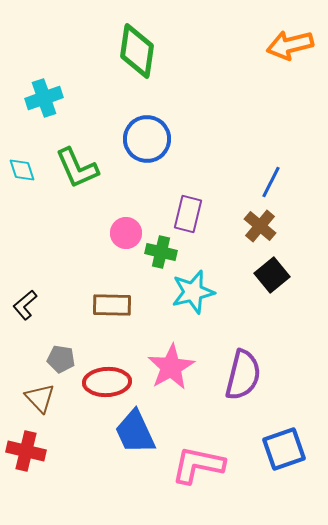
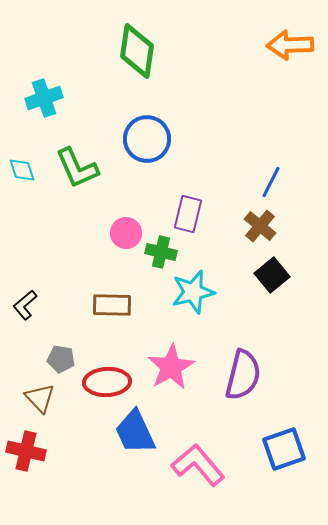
orange arrow: rotated 12 degrees clockwise
pink L-shape: rotated 38 degrees clockwise
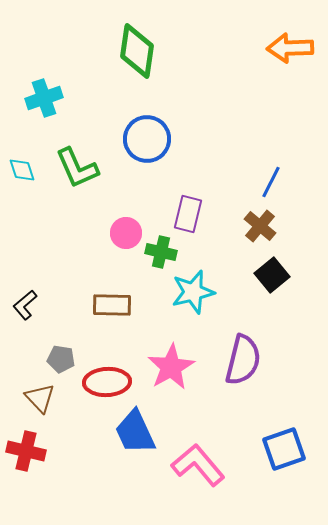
orange arrow: moved 3 px down
purple semicircle: moved 15 px up
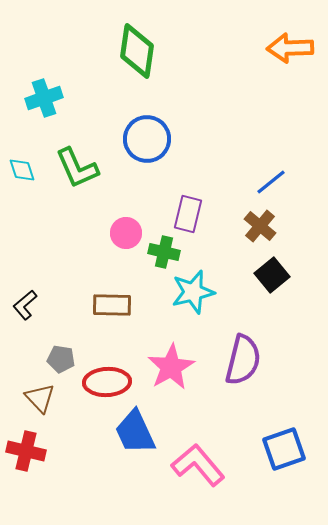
blue line: rotated 24 degrees clockwise
green cross: moved 3 px right
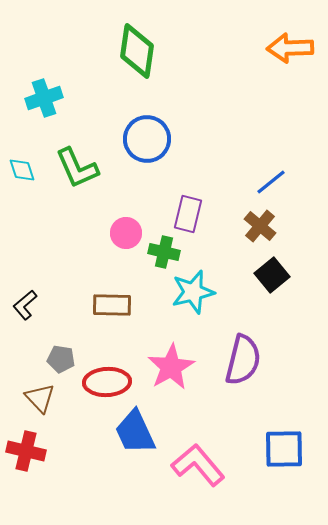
blue square: rotated 18 degrees clockwise
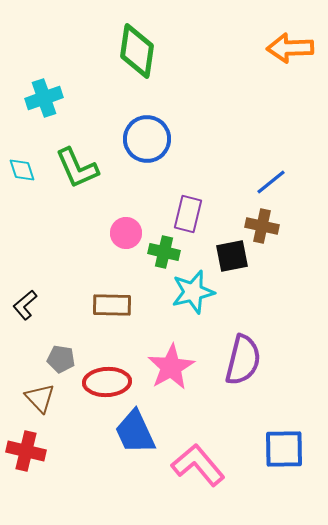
brown cross: moved 2 px right; rotated 28 degrees counterclockwise
black square: moved 40 px left, 19 px up; rotated 28 degrees clockwise
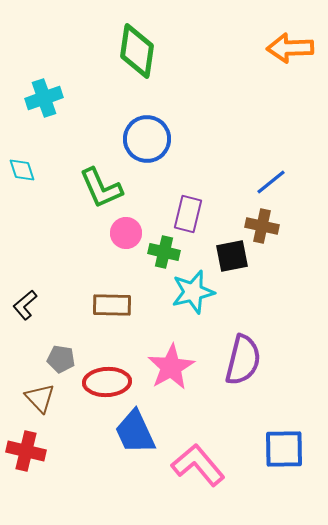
green L-shape: moved 24 px right, 20 px down
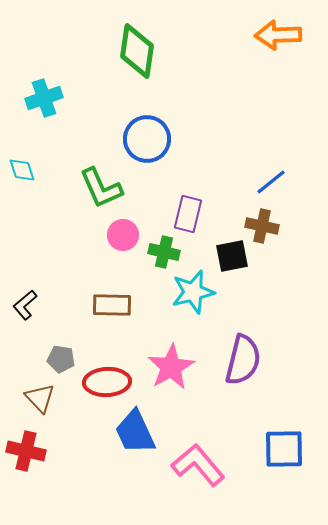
orange arrow: moved 12 px left, 13 px up
pink circle: moved 3 px left, 2 px down
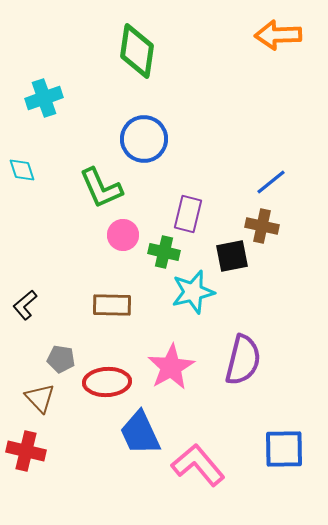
blue circle: moved 3 px left
blue trapezoid: moved 5 px right, 1 px down
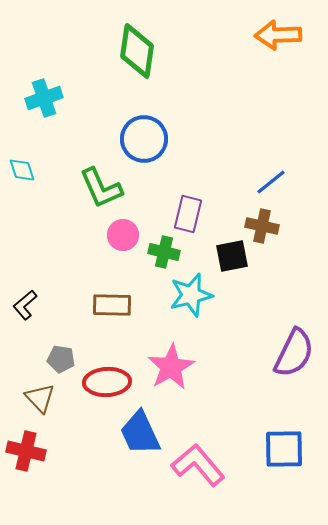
cyan star: moved 2 px left, 3 px down
purple semicircle: moved 51 px right, 7 px up; rotated 12 degrees clockwise
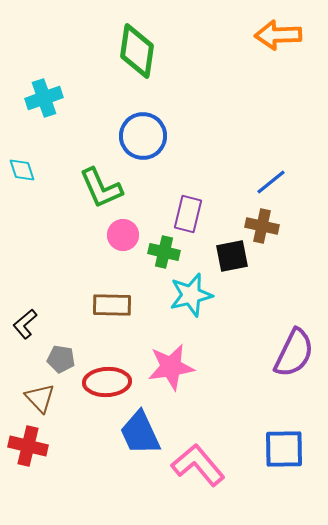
blue circle: moved 1 px left, 3 px up
black L-shape: moved 19 px down
pink star: rotated 21 degrees clockwise
red cross: moved 2 px right, 5 px up
